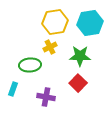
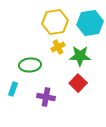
yellow cross: moved 8 px right
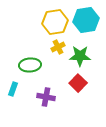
cyan hexagon: moved 4 px left, 3 px up
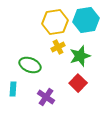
green star: rotated 20 degrees counterclockwise
green ellipse: rotated 25 degrees clockwise
cyan rectangle: rotated 16 degrees counterclockwise
purple cross: rotated 24 degrees clockwise
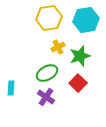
yellow hexagon: moved 6 px left, 4 px up
green ellipse: moved 17 px right, 8 px down; rotated 50 degrees counterclockwise
cyan rectangle: moved 2 px left, 1 px up
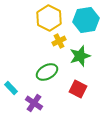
yellow hexagon: rotated 25 degrees counterclockwise
yellow cross: moved 1 px right, 6 px up
green ellipse: moved 1 px up
red square: moved 6 px down; rotated 18 degrees counterclockwise
cyan rectangle: rotated 48 degrees counterclockwise
purple cross: moved 12 px left, 6 px down
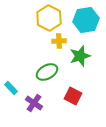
yellow cross: rotated 24 degrees clockwise
red square: moved 5 px left, 7 px down
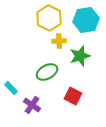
purple cross: moved 2 px left, 2 px down
